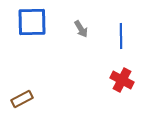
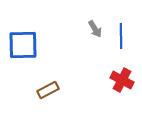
blue square: moved 9 px left, 23 px down
gray arrow: moved 14 px right
brown rectangle: moved 26 px right, 9 px up
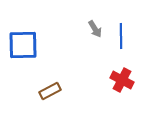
brown rectangle: moved 2 px right, 1 px down
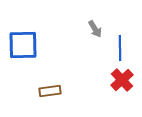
blue line: moved 1 px left, 12 px down
red cross: rotated 20 degrees clockwise
brown rectangle: rotated 20 degrees clockwise
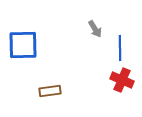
red cross: rotated 25 degrees counterclockwise
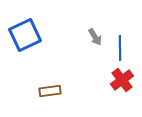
gray arrow: moved 8 px down
blue square: moved 2 px right, 10 px up; rotated 24 degrees counterclockwise
red cross: rotated 30 degrees clockwise
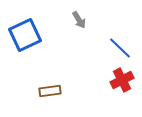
gray arrow: moved 16 px left, 17 px up
blue line: rotated 45 degrees counterclockwise
red cross: rotated 10 degrees clockwise
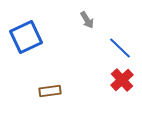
gray arrow: moved 8 px right
blue square: moved 1 px right, 2 px down
red cross: rotated 15 degrees counterclockwise
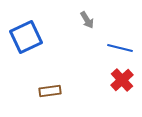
blue line: rotated 30 degrees counterclockwise
